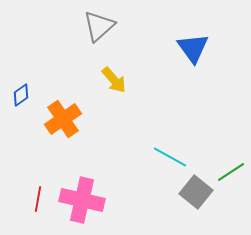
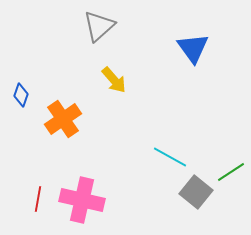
blue diamond: rotated 35 degrees counterclockwise
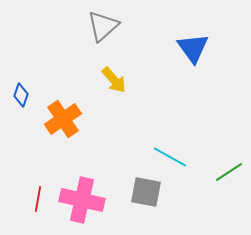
gray triangle: moved 4 px right
green line: moved 2 px left
gray square: moved 50 px left; rotated 28 degrees counterclockwise
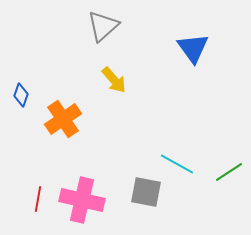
cyan line: moved 7 px right, 7 px down
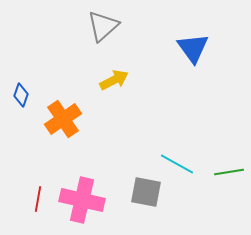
yellow arrow: rotated 76 degrees counterclockwise
green line: rotated 24 degrees clockwise
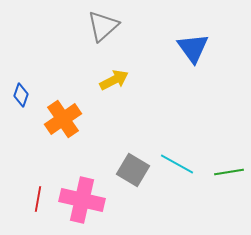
gray square: moved 13 px left, 22 px up; rotated 20 degrees clockwise
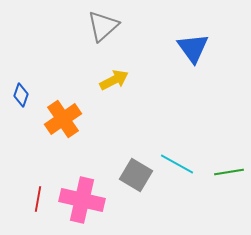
gray square: moved 3 px right, 5 px down
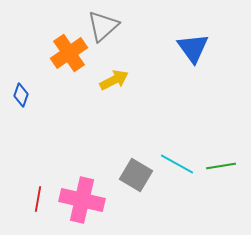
orange cross: moved 6 px right, 66 px up
green line: moved 8 px left, 6 px up
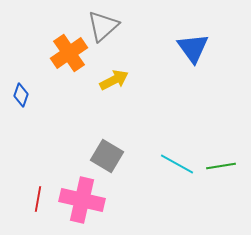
gray square: moved 29 px left, 19 px up
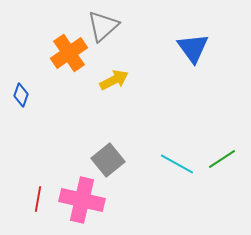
gray square: moved 1 px right, 4 px down; rotated 20 degrees clockwise
green line: moved 1 px right, 7 px up; rotated 24 degrees counterclockwise
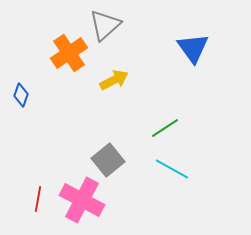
gray triangle: moved 2 px right, 1 px up
green line: moved 57 px left, 31 px up
cyan line: moved 5 px left, 5 px down
pink cross: rotated 15 degrees clockwise
